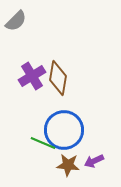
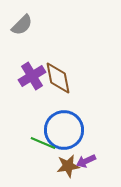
gray semicircle: moved 6 px right, 4 px down
brown diamond: rotated 20 degrees counterclockwise
purple arrow: moved 8 px left
brown star: moved 1 px down; rotated 15 degrees counterclockwise
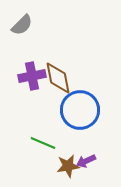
purple cross: rotated 20 degrees clockwise
blue circle: moved 16 px right, 20 px up
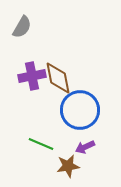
gray semicircle: moved 2 px down; rotated 15 degrees counterclockwise
green line: moved 2 px left, 1 px down
purple arrow: moved 1 px left, 14 px up
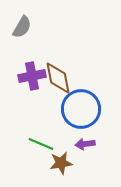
blue circle: moved 1 px right, 1 px up
purple arrow: moved 3 px up; rotated 18 degrees clockwise
brown star: moved 7 px left, 3 px up
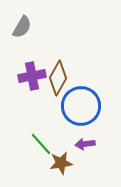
brown diamond: rotated 40 degrees clockwise
blue circle: moved 3 px up
green line: rotated 25 degrees clockwise
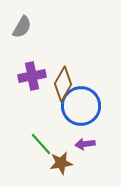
brown diamond: moved 5 px right, 6 px down
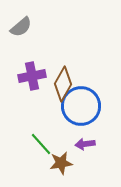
gray semicircle: moved 1 px left; rotated 20 degrees clockwise
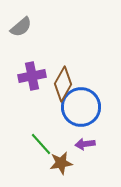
blue circle: moved 1 px down
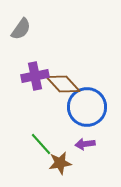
gray semicircle: moved 2 px down; rotated 15 degrees counterclockwise
purple cross: moved 3 px right
brown diamond: rotated 72 degrees counterclockwise
blue circle: moved 6 px right
brown star: moved 1 px left
